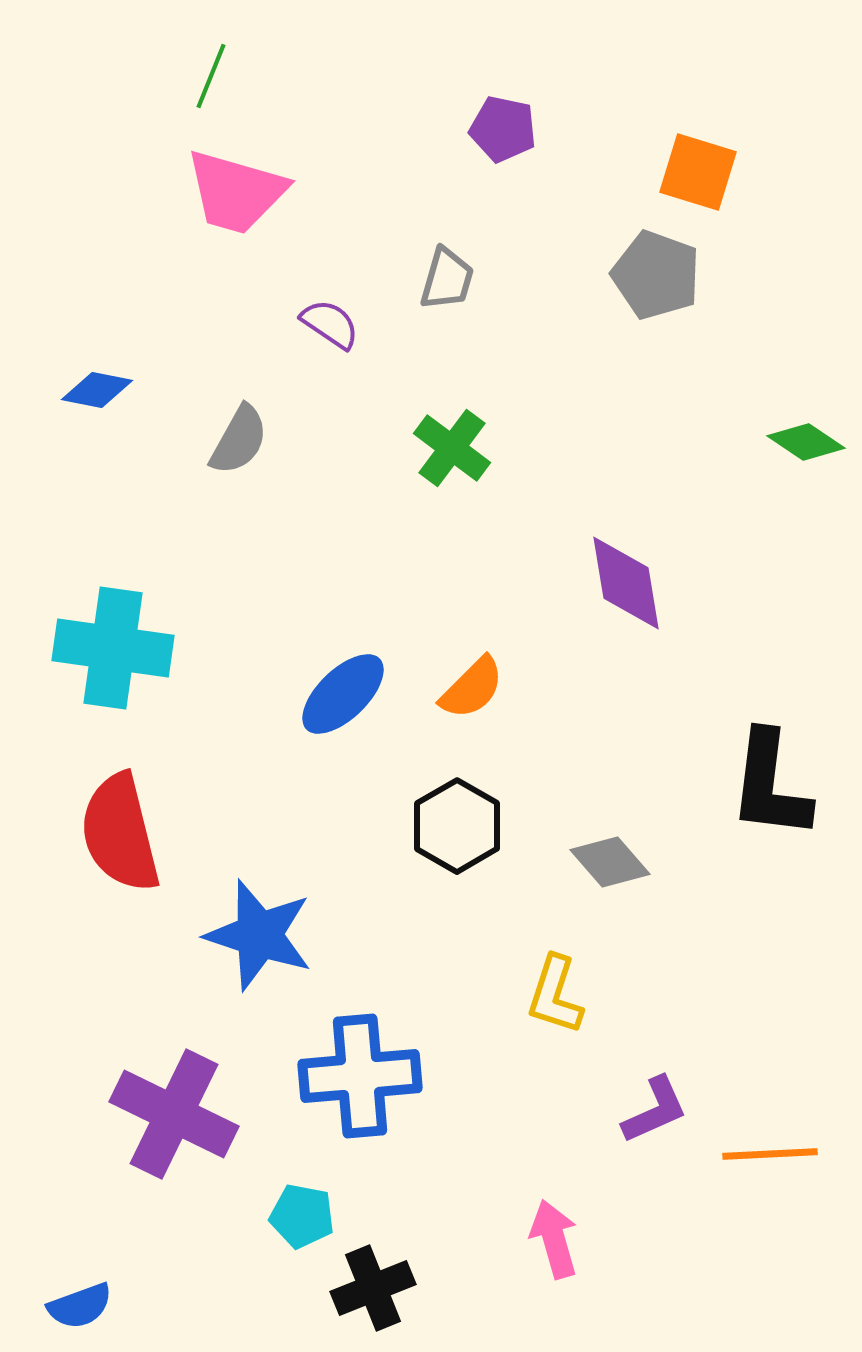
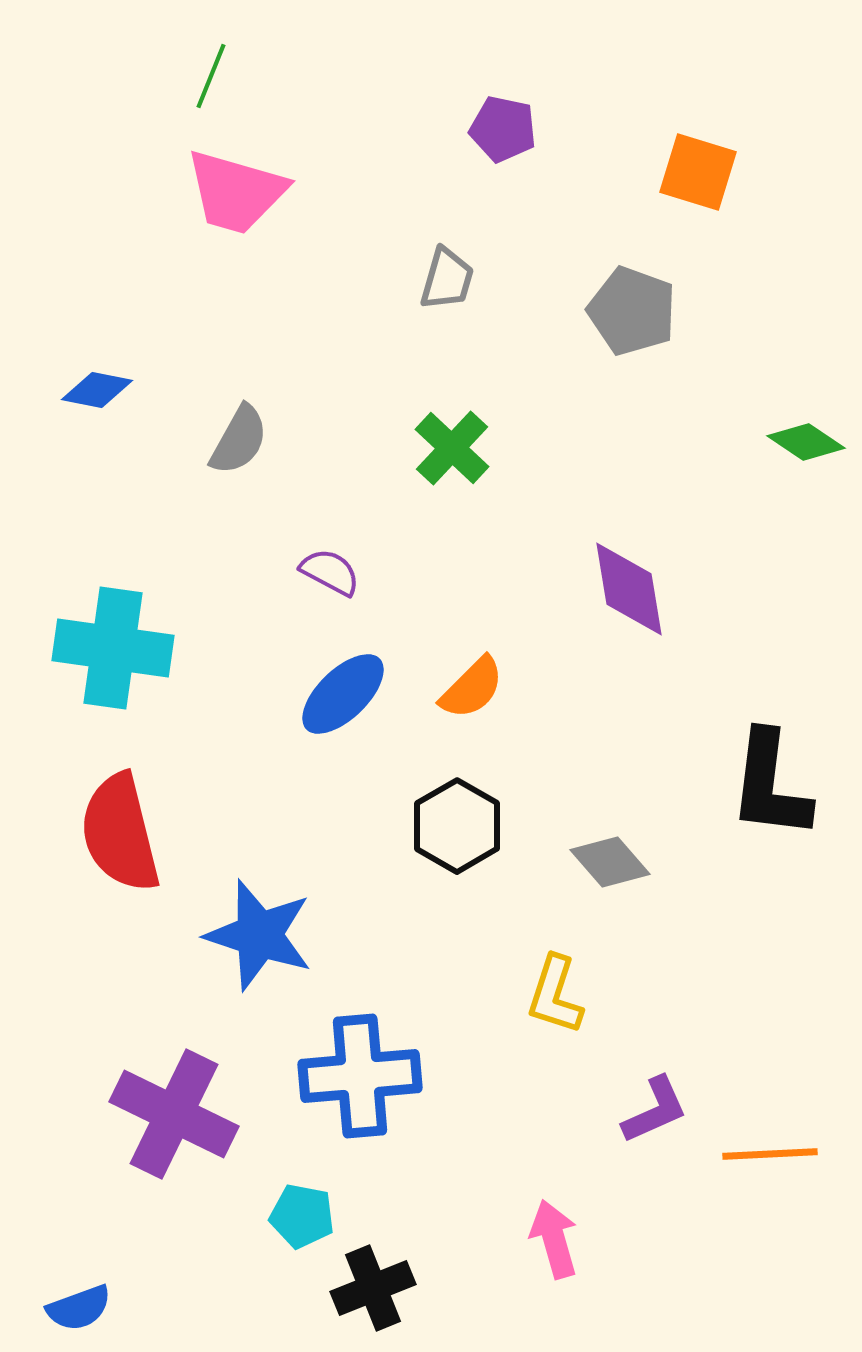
gray pentagon: moved 24 px left, 36 px down
purple semicircle: moved 248 px down; rotated 6 degrees counterclockwise
green cross: rotated 6 degrees clockwise
purple diamond: moved 3 px right, 6 px down
blue semicircle: moved 1 px left, 2 px down
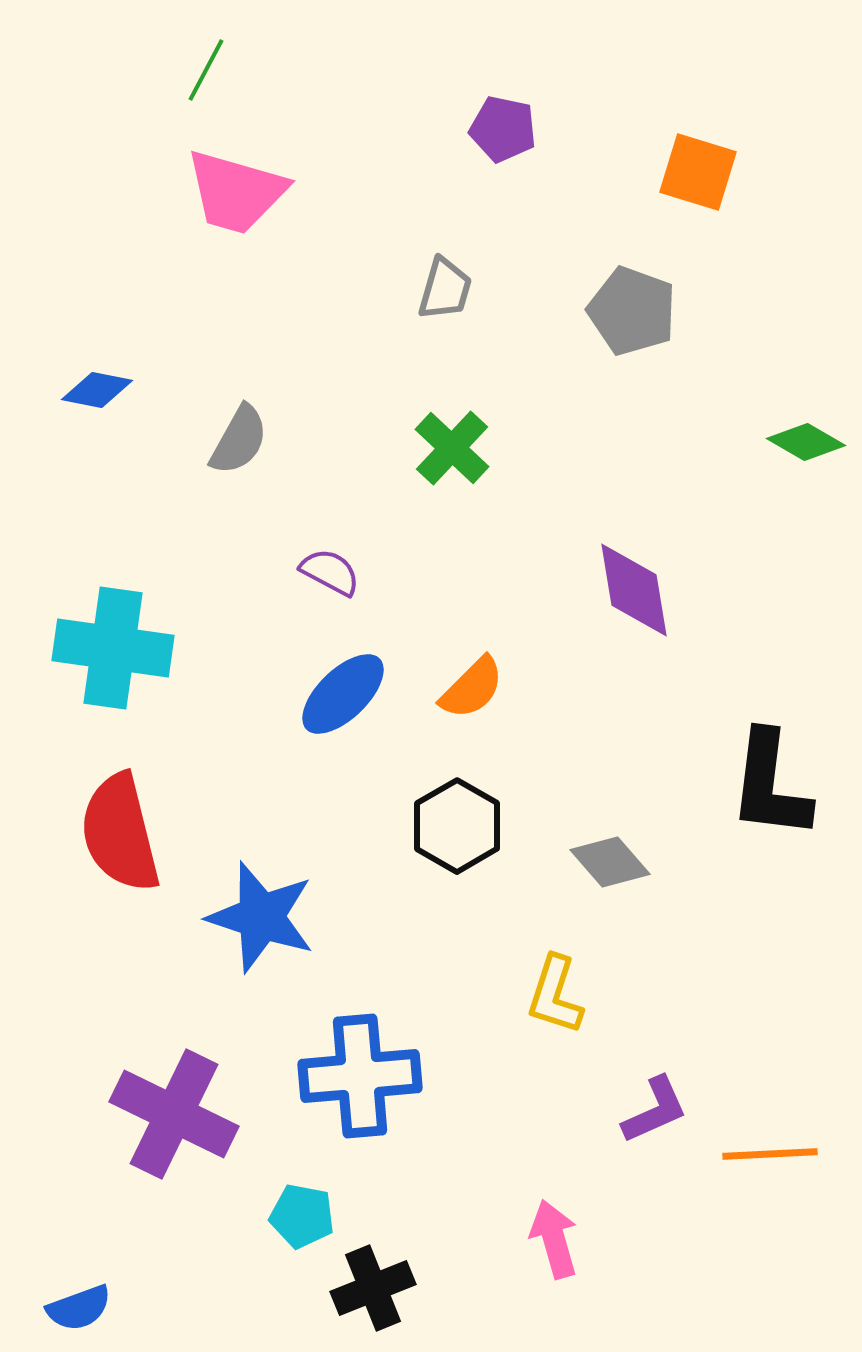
green line: moved 5 px left, 6 px up; rotated 6 degrees clockwise
gray trapezoid: moved 2 px left, 10 px down
green diamond: rotated 4 degrees counterclockwise
purple diamond: moved 5 px right, 1 px down
blue star: moved 2 px right, 18 px up
